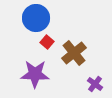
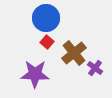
blue circle: moved 10 px right
purple cross: moved 16 px up
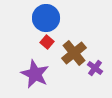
purple star: rotated 24 degrees clockwise
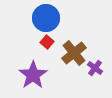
purple star: moved 2 px left, 1 px down; rotated 12 degrees clockwise
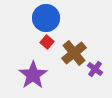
purple cross: moved 1 px down
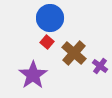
blue circle: moved 4 px right
brown cross: rotated 10 degrees counterclockwise
purple cross: moved 5 px right, 3 px up
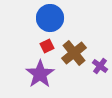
red square: moved 4 px down; rotated 24 degrees clockwise
brown cross: rotated 10 degrees clockwise
purple star: moved 7 px right, 1 px up
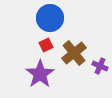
red square: moved 1 px left, 1 px up
purple cross: rotated 14 degrees counterclockwise
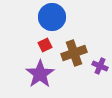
blue circle: moved 2 px right, 1 px up
red square: moved 1 px left
brown cross: rotated 20 degrees clockwise
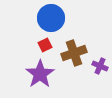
blue circle: moved 1 px left, 1 px down
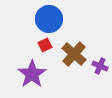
blue circle: moved 2 px left, 1 px down
brown cross: moved 1 px down; rotated 30 degrees counterclockwise
purple star: moved 8 px left
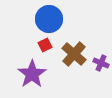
purple cross: moved 1 px right, 3 px up
